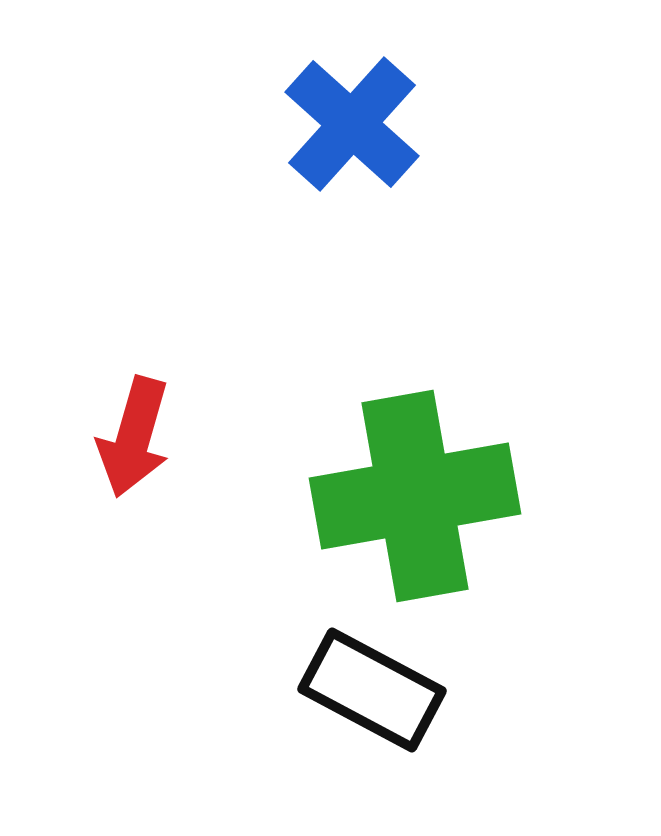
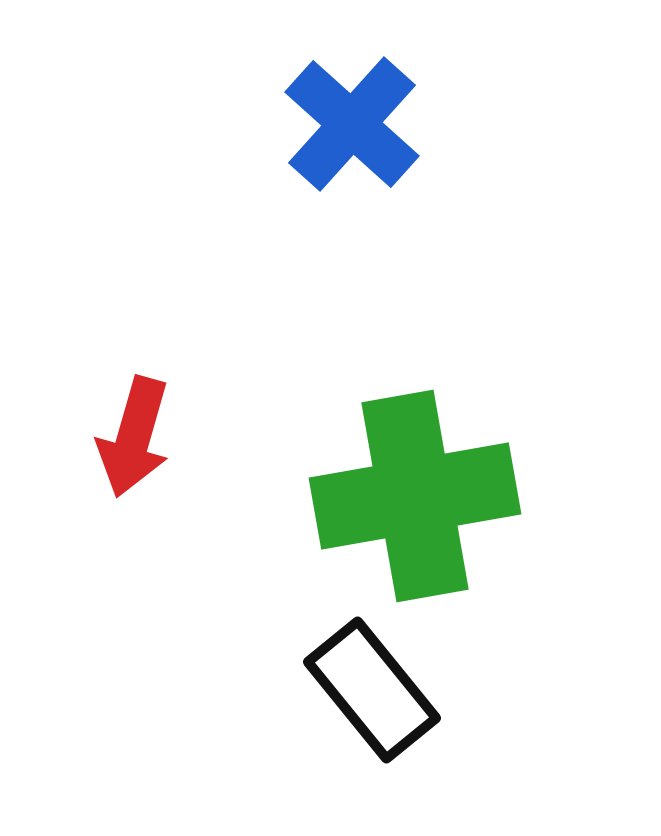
black rectangle: rotated 23 degrees clockwise
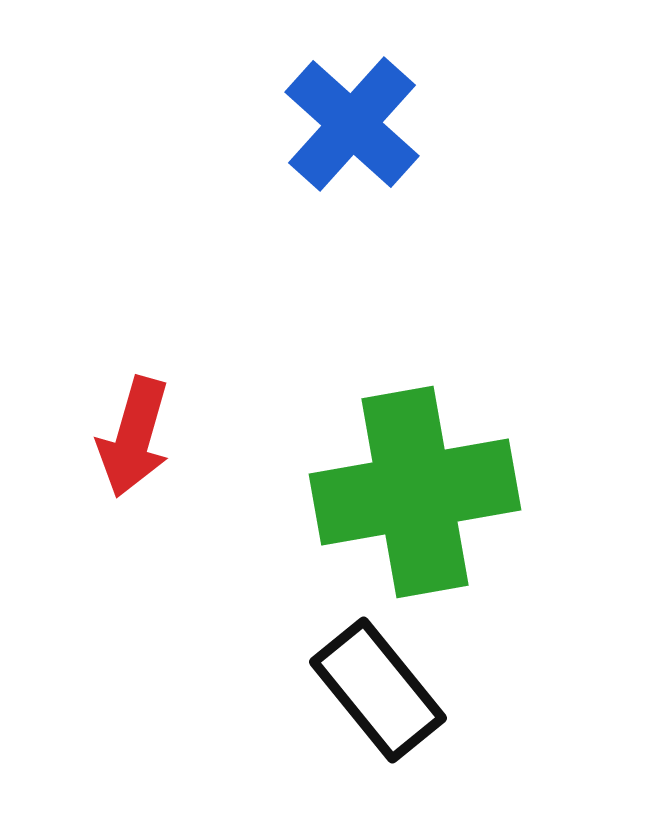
green cross: moved 4 px up
black rectangle: moved 6 px right
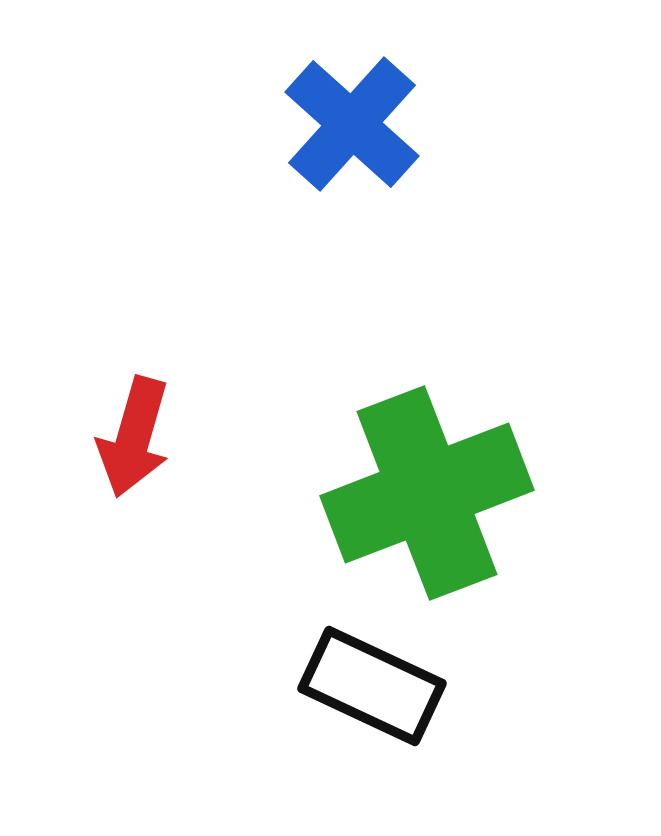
green cross: moved 12 px right, 1 px down; rotated 11 degrees counterclockwise
black rectangle: moved 6 px left, 4 px up; rotated 26 degrees counterclockwise
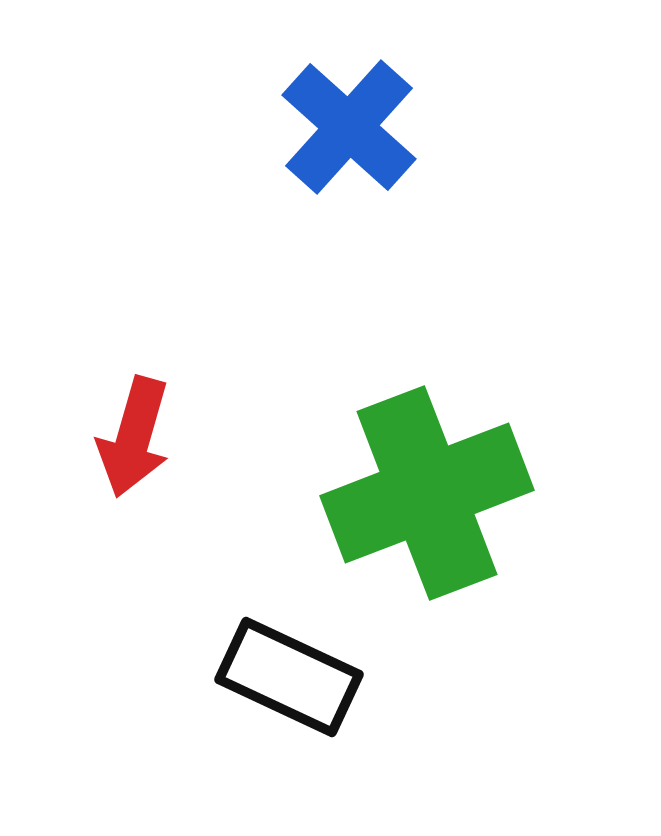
blue cross: moved 3 px left, 3 px down
black rectangle: moved 83 px left, 9 px up
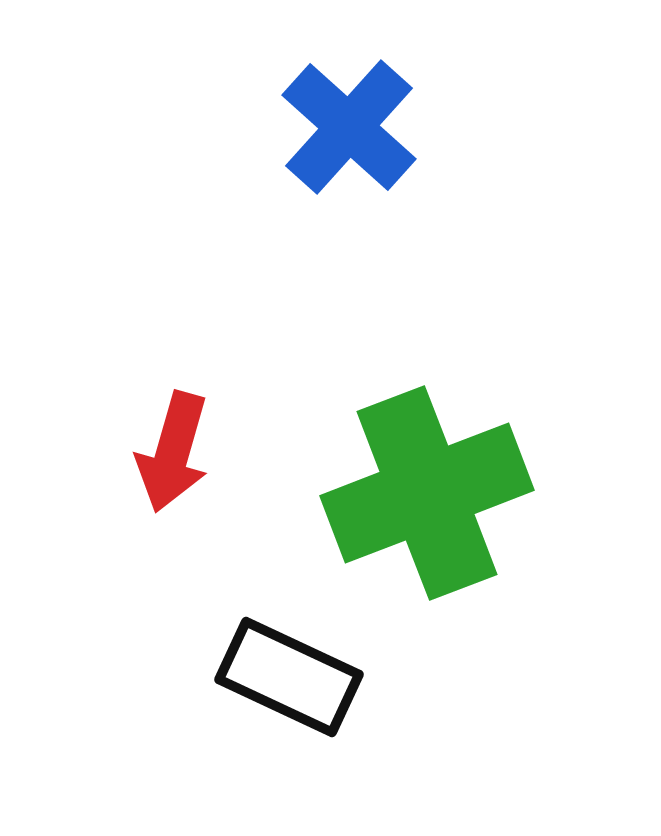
red arrow: moved 39 px right, 15 px down
